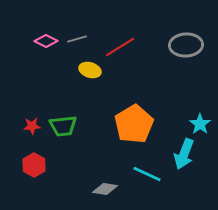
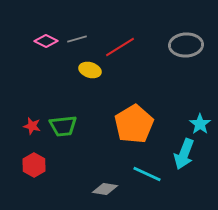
red star: rotated 18 degrees clockwise
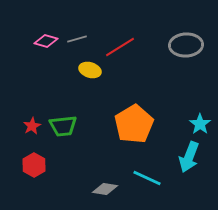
pink diamond: rotated 10 degrees counterclockwise
red star: rotated 30 degrees clockwise
cyan arrow: moved 5 px right, 3 px down
cyan line: moved 4 px down
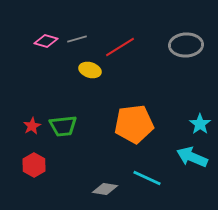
orange pentagon: rotated 24 degrees clockwise
cyan arrow: moved 3 px right; rotated 92 degrees clockwise
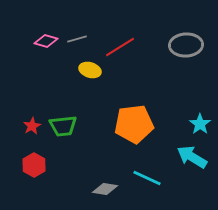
cyan arrow: rotated 8 degrees clockwise
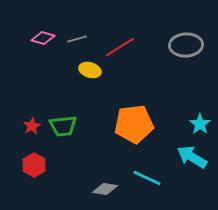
pink diamond: moved 3 px left, 3 px up
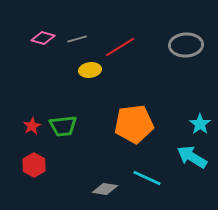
yellow ellipse: rotated 25 degrees counterclockwise
